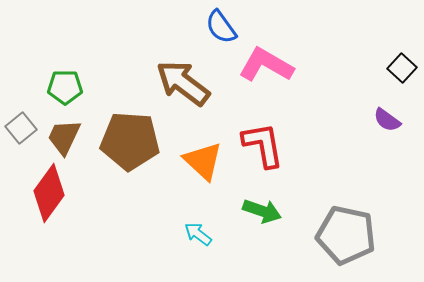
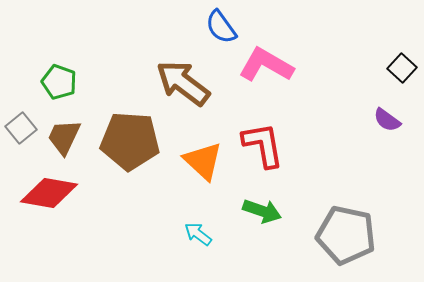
green pentagon: moved 6 px left, 5 px up; rotated 20 degrees clockwise
red diamond: rotated 64 degrees clockwise
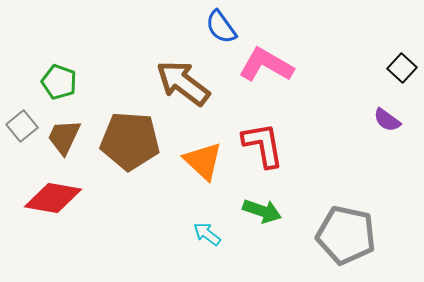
gray square: moved 1 px right, 2 px up
red diamond: moved 4 px right, 5 px down
cyan arrow: moved 9 px right
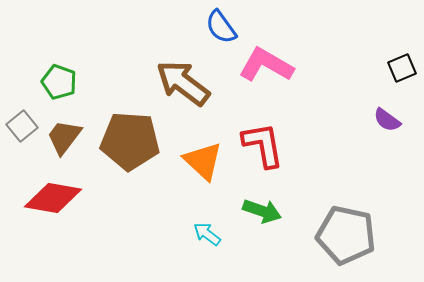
black square: rotated 24 degrees clockwise
brown trapezoid: rotated 12 degrees clockwise
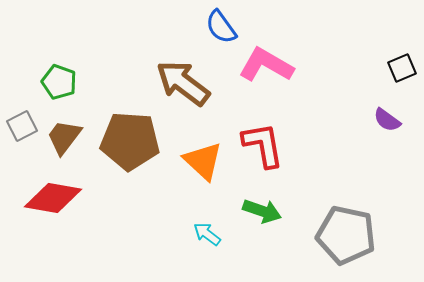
gray square: rotated 12 degrees clockwise
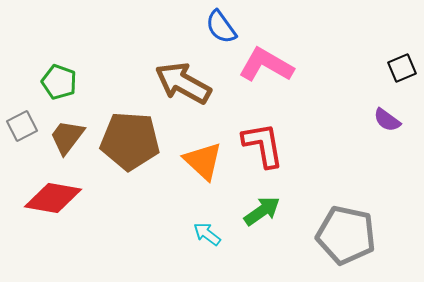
brown arrow: rotated 8 degrees counterclockwise
brown trapezoid: moved 3 px right
green arrow: rotated 54 degrees counterclockwise
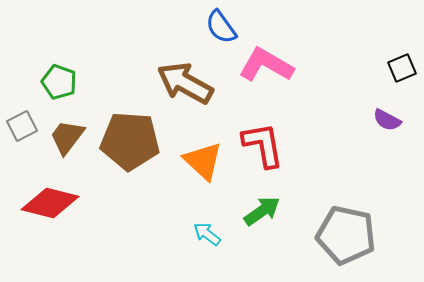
brown arrow: moved 2 px right
purple semicircle: rotated 8 degrees counterclockwise
red diamond: moved 3 px left, 5 px down; rotated 4 degrees clockwise
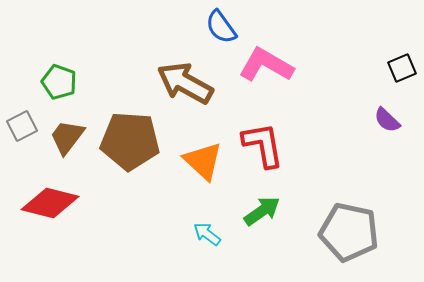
purple semicircle: rotated 16 degrees clockwise
gray pentagon: moved 3 px right, 3 px up
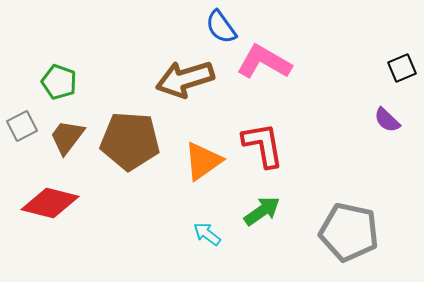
pink L-shape: moved 2 px left, 3 px up
brown arrow: moved 4 px up; rotated 46 degrees counterclockwise
orange triangle: rotated 42 degrees clockwise
